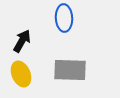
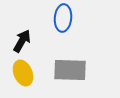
blue ellipse: moved 1 px left; rotated 8 degrees clockwise
yellow ellipse: moved 2 px right, 1 px up
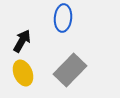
gray rectangle: rotated 48 degrees counterclockwise
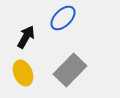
blue ellipse: rotated 40 degrees clockwise
black arrow: moved 4 px right, 4 px up
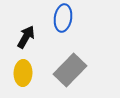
blue ellipse: rotated 36 degrees counterclockwise
yellow ellipse: rotated 25 degrees clockwise
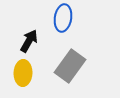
black arrow: moved 3 px right, 4 px down
gray rectangle: moved 4 px up; rotated 8 degrees counterclockwise
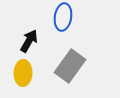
blue ellipse: moved 1 px up
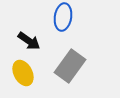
black arrow: rotated 95 degrees clockwise
yellow ellipse: rotated 30 degrees counterclockwise
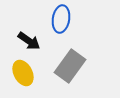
blue ellipse: moved 2 px left, 2 px down
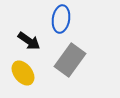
gray rectangle: moved 6 px up
yellow ellipse: rotated 10 degrees counterclockwise
